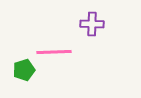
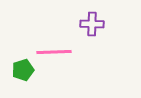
green pentagon: moved 1 px left
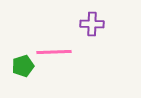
green pentagon: moved 4 px up
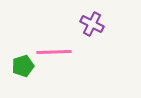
purple cross: rotated 25 degrees clockwise
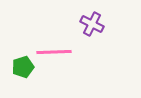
green pentagon: moved 1 px down
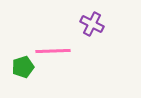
pink line: moved 1 px left, 1 px up
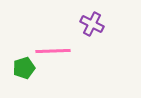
green pentagon: moved 1 px right, 1 px down
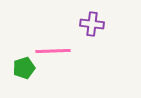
purple cross: rotated 20 degrees counterclockwise
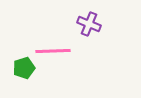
purple cross: moved 3 px left; rotated 15 degrees clockwise
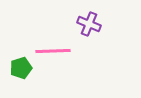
green pentagon: moved 3 px left
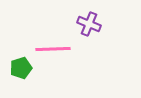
pink line: moved 2 px up
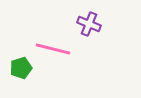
pink line: rotated 16 degrees clockwise
